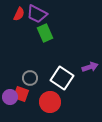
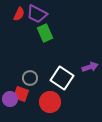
purple circle: moved 2 px down
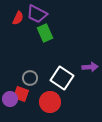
red semicircle: moved 1 px left, 4 px down
purple arrow: rotated 14 degrees clockwise
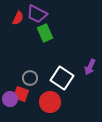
purple arrow: rotated 119 degrees clockwise
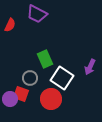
red semicircle: moved 8 px left, 7 px down
green rectangle: moved 26 px down
red circle: moved 1 px right, 3 px up
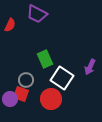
gray circle: moved 4 px left, 2 px down
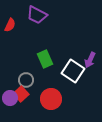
purple trapezoid: moved 1 px down
purple arrow: moved 7 px up
white square: moved 11 px right, 7 px up
red square: rotated 28 degrees clockwise
purple circle: moved 1 px up
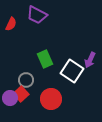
red semicircle: moved 1 px right, 1 px up
white square: moved 1 px left
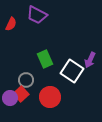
red circle: moved 1 px left, 2 px up
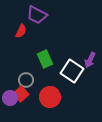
red semicircle: moved 10 px right, 7 px down
